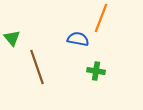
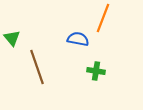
orange line: moved 2 px right
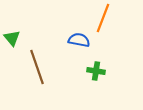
blue semicircle: moved 1 px right, 1 px down
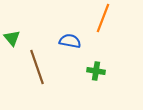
blue semicircle: moved 9 px left, 1 px down
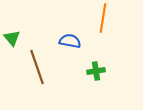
orange line: rotated 12 degrees counterclockwise
green cross: rotated 18 degrees counterclockwise
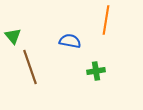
orange line: moved 3 px right, 2 px down
green triangle: moved 1 px right, 2 px up
brown line: moved 7 px left
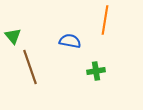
orange line: moved 1 px left
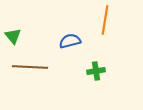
blue semicircle: rotated 25 degrees counterclockwise
brown line: rotated 68 degrees counterclockwise
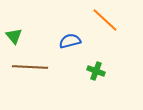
orange line: rotated 56 degrees counterclockwise
green triangle: moved 1 px right
green cross: rotated 30 degrees clockwise
